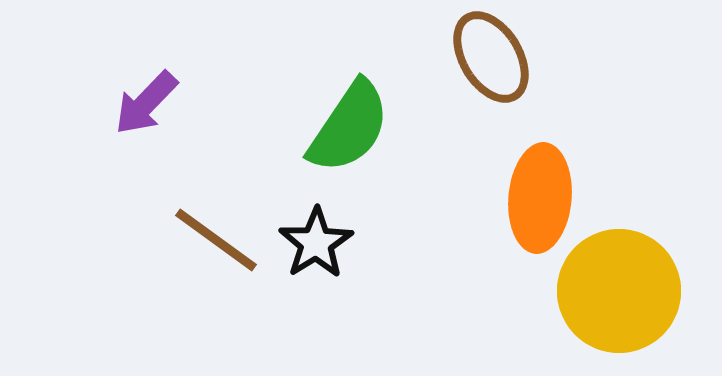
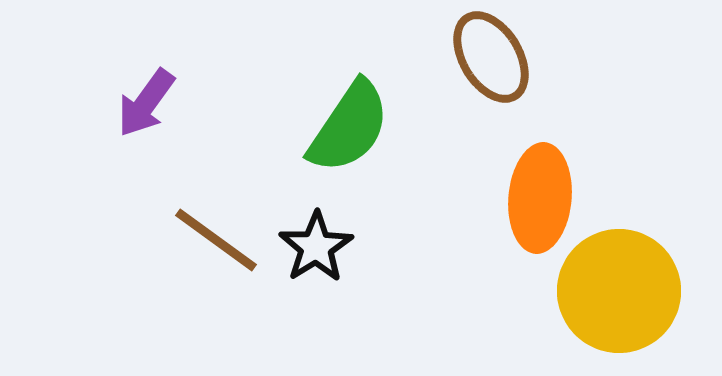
purple arrow: rotated 8 degrees counterclockwise
black star: moved 4 px down
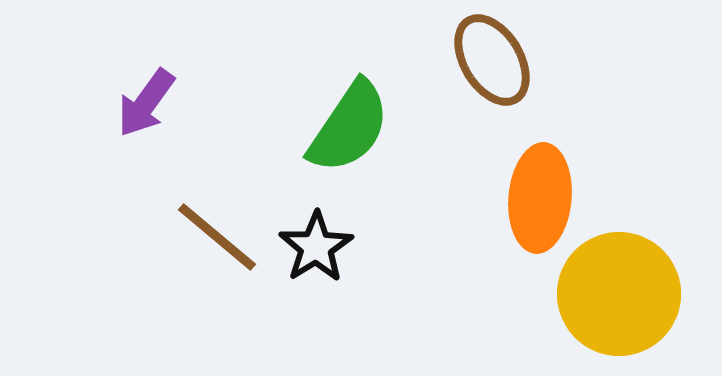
brown ellipse: moved 1 px right, 3 px down
brown line: moved 1 px right, 3 px up; rotated 4 degrees clockwise
yellow circle: moved 3 px down
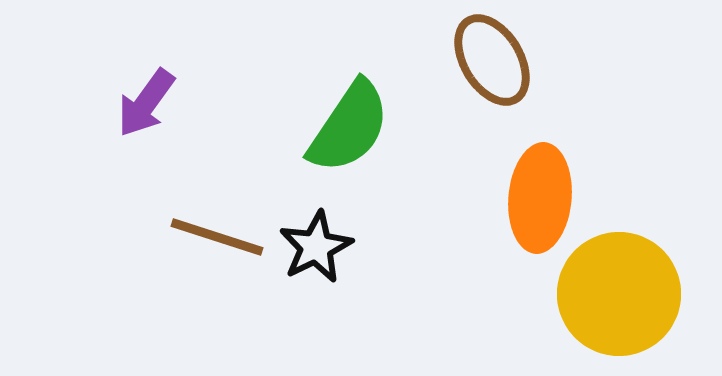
brown line: rotated 22 degrees counterclockwise
black star: rotated 6 degrees clockwise
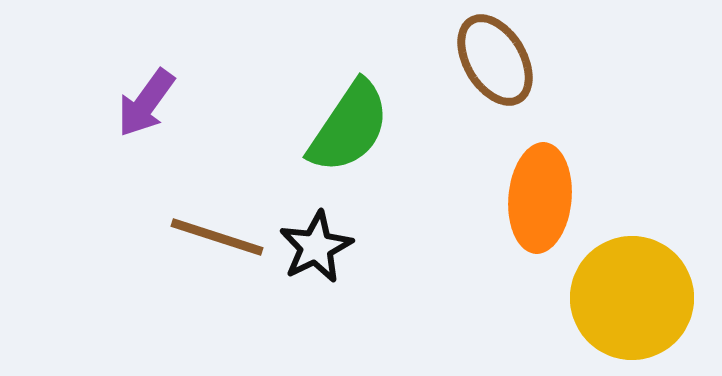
brown ellipse: moved 3 px right
yellow circle: moved 13 px right, 4 px down
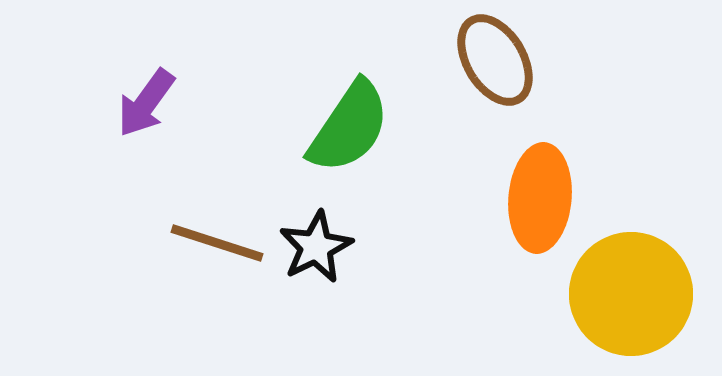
brown line: moved 6 px down
yellow circle: moved 1 px left, 4 px up
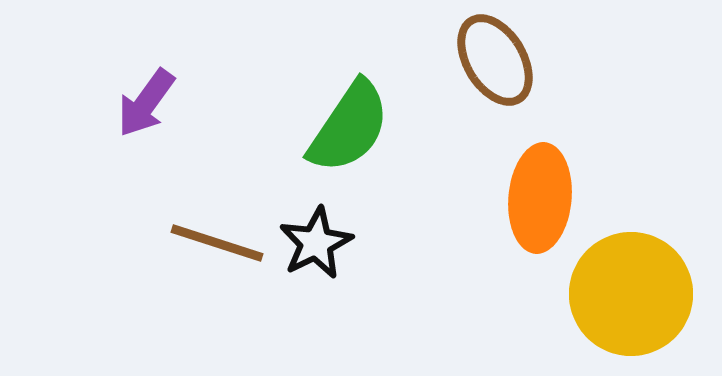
black star: moved 4 px up
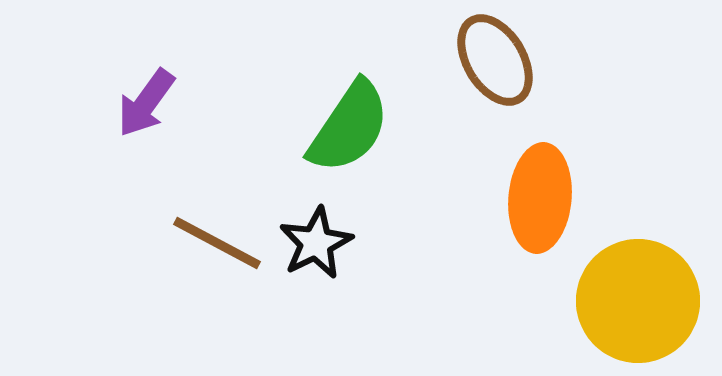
brown line: rotated 10 degrees clockwise
yellow circle: moved 7 px right, 7 px down
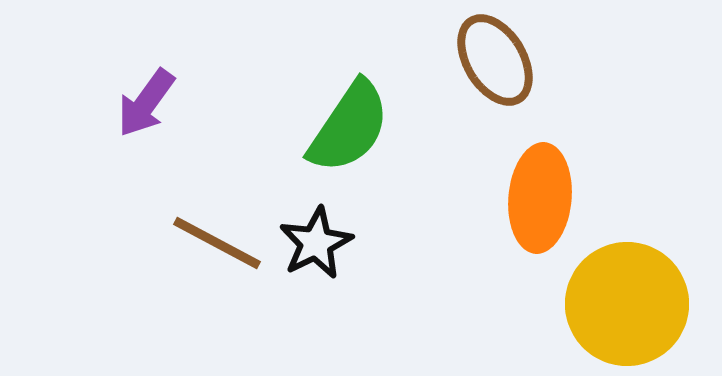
yellow circle: moved 11 px left, 3 px down
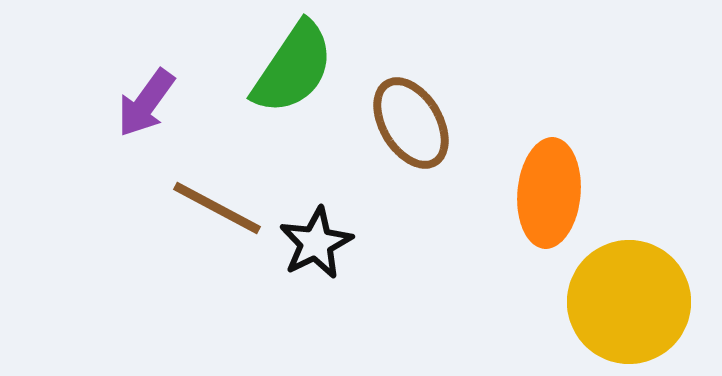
brown ellipse: moved 84 px left, 63 px down
green semicircle: moved 56 px left, 59 px up
orange ellipse: moved 9 px right, 5 px up
brown line: moved 35 px up
yellow circle: moved 2 px right, 2 px up
